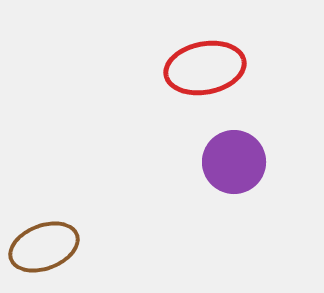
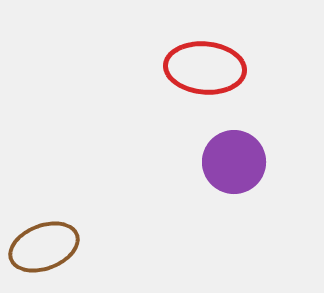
red ellipse: rotated 16 degrees clockwise
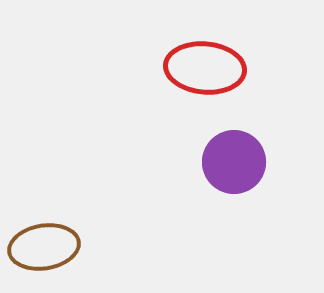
brown ellipse: rotated 12 degrees clockwise
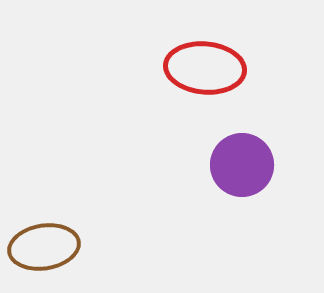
purple circle: moved 8 px right, 3 px down
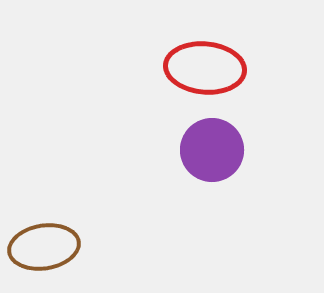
purple circle: moved 30 px left, 15 px up
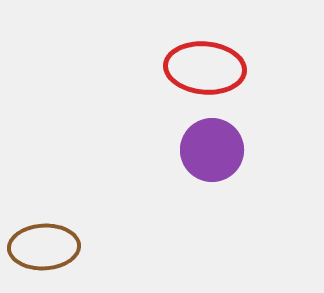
brown ellipse: rotated 6 degrees clockwise
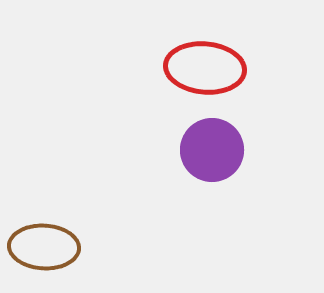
brown ellipse: rotated 6 degrees clockwise
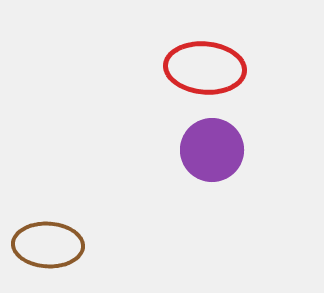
brown ellipse: moved 4 px right, 2 px up
